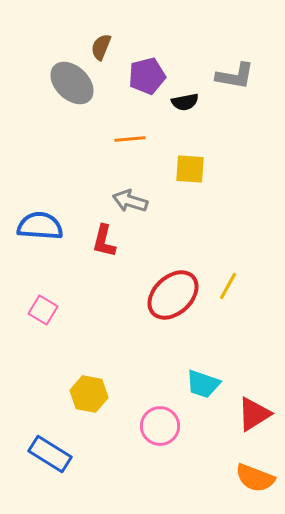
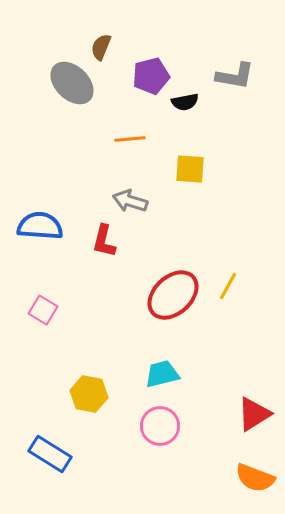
purple pentagon: moved 4 px right
cyan trapezoid: moved 41 px left, 10 px up; rotated 147 degrees clockwise
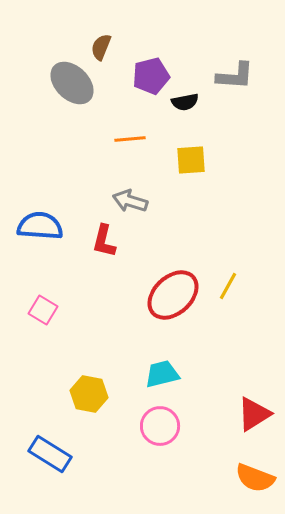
gray L-shape: rotated 6 degrees counterclockwise
yellow square: moved 1 px right, 9 px up; rotated 8 degrees counterclockwise
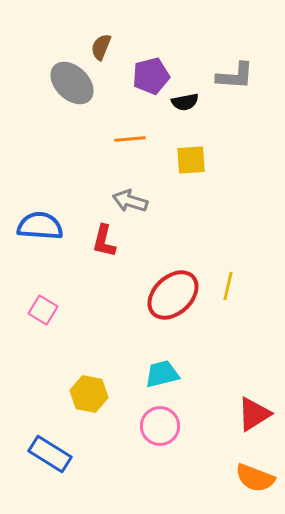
yellow line: rotated 16 degrees counterclockwise
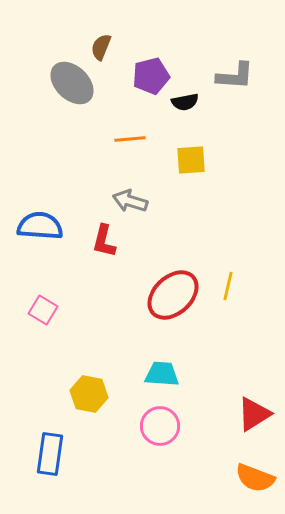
cyan trapezoid: rotated 18 degrees clockwise
blue rectangle: rotated 66 degrees clockwise
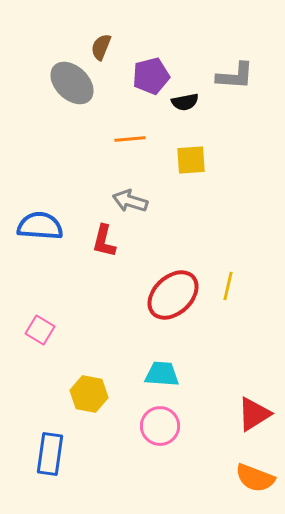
pink square: moved 3 px left, 20 px down
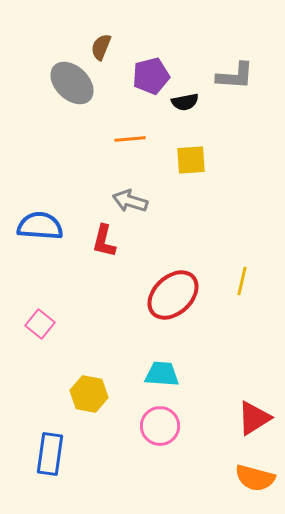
yellow line: moved 14 px right, 5 px up
pink square: moved 6 px up; rotated 8 degrees clockwise
red triangle: moved 4 px down
orange semicircle: rotated 6 degrees counterclockwise
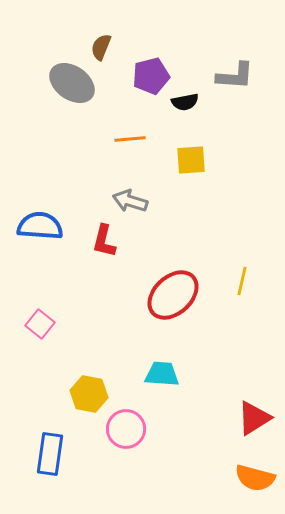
gray ellipse: rotated 9 degrees counterclockwise
pink circle: moved 34 px left, 3 px down
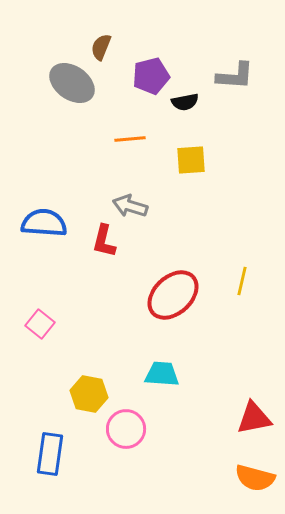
gray arrow: moved 5 px down
blue semicircle: moved 4 px right, 3 px up
red triangle: rotated 21 degrees clockwise
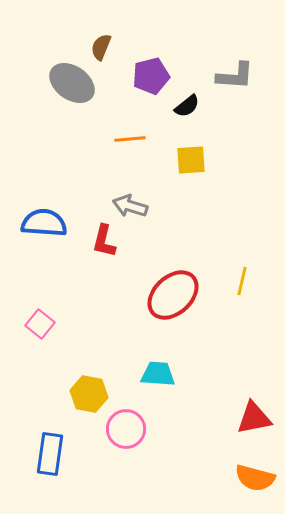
black semicircle: moved 2 px right, 4 px down; rotated 28 degrees counterclockwise
cyan trapezoid: moved 4 px left
